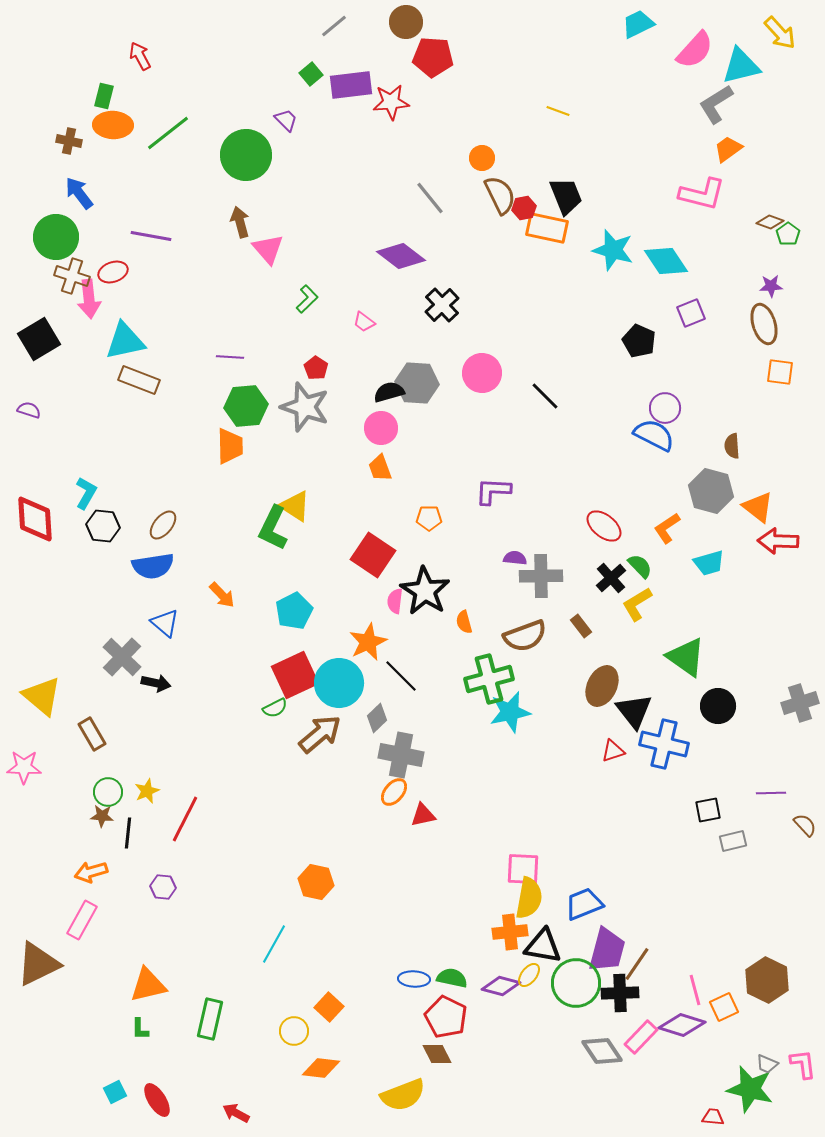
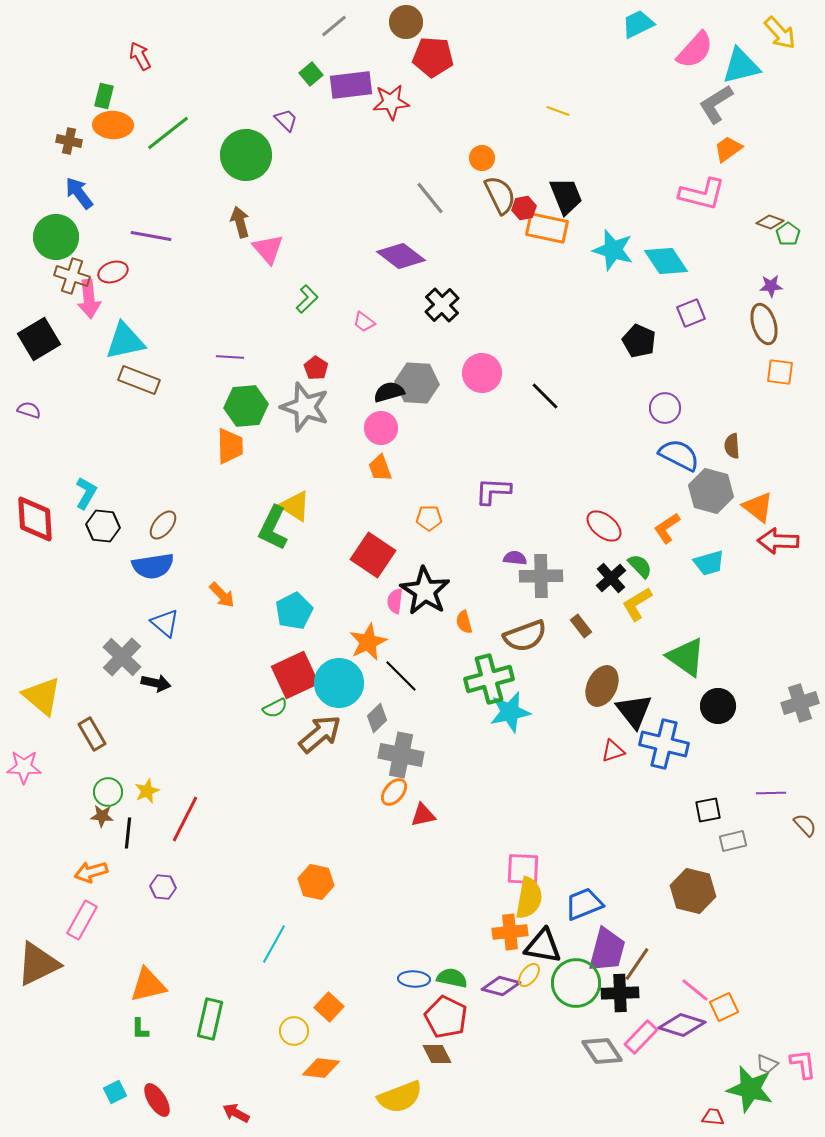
blue semicircle at (654, 435): moved 25 px right, 20 px down
brown hexagon at (767, 980): moved 74 px left, 89 px up; rotated 12 degrees counterclockwise
pink line at (695, 990): rotated 36 degrees counterclockwise
yellow semicircle at (403, 1095): moved 3 px left, 2 px down
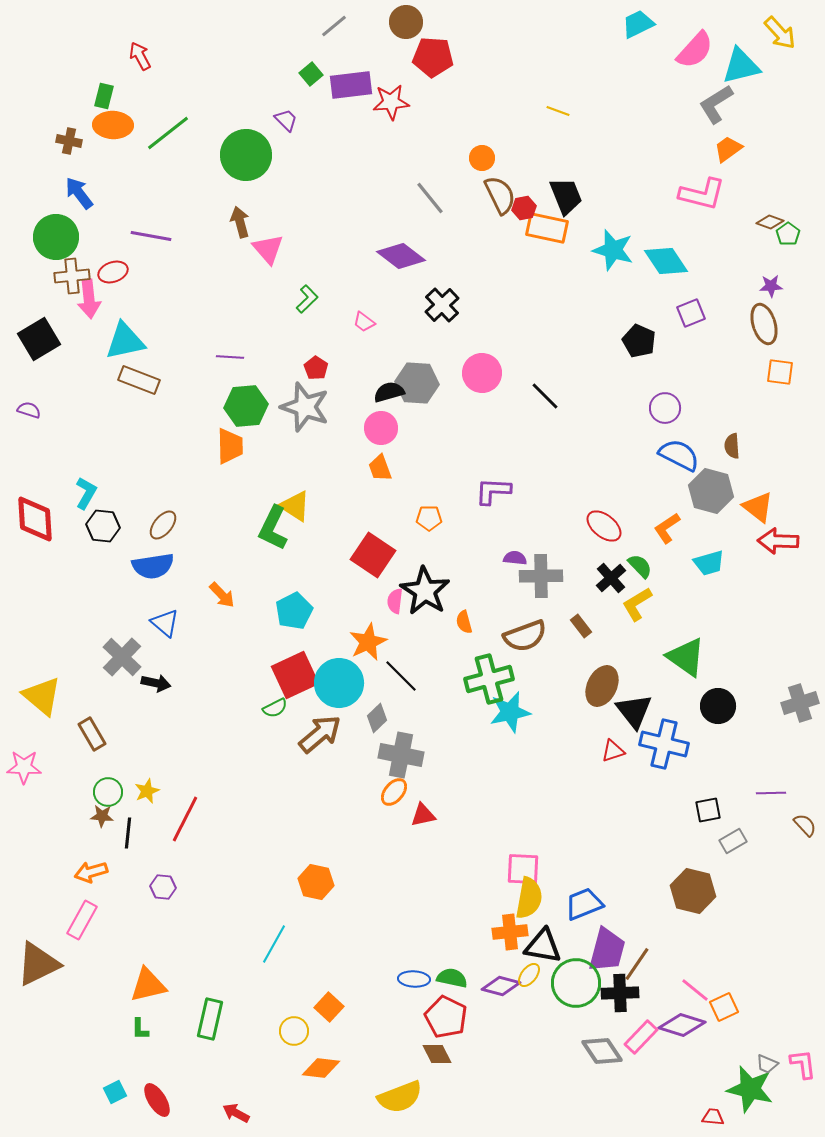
brown cross at (72, 276): rotated 24 degrees counterclockwise
gray rectangle at (733, 841): rotated 16 degrees counterclockwise
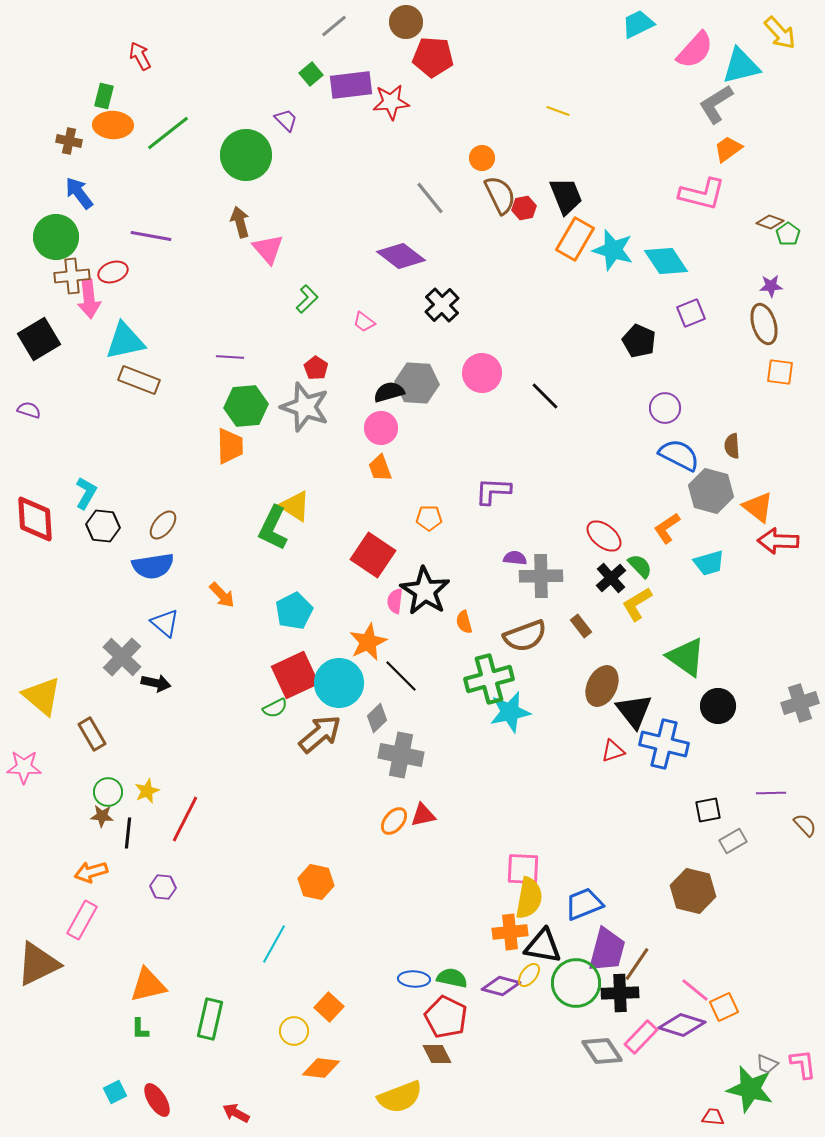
orange rectangle at (547, 228): moved 28 px right, 11 px down; rotated 72 degrees counterclockwise
red ellipse at (604, 526): moved 10 px down
orange ellipse at (394, 792): moved 29 px down
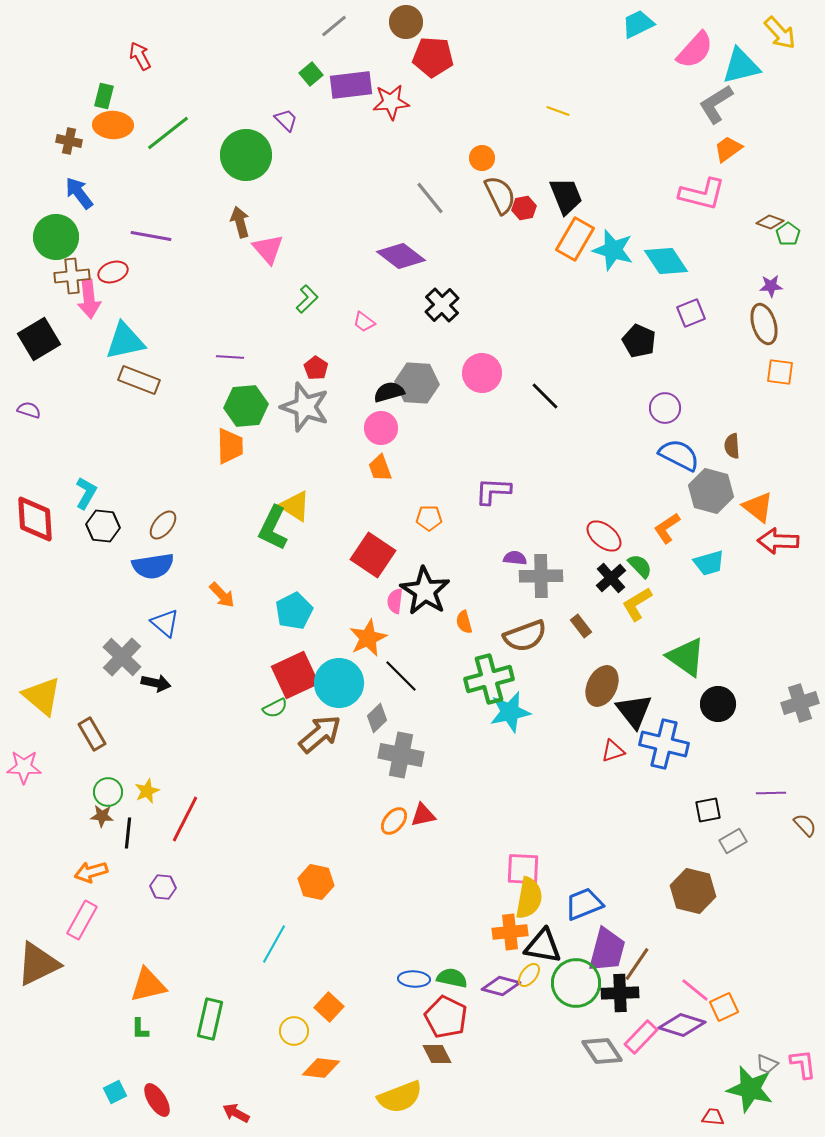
orange star at (368, 642): moved 4 px up
black circle at (718, 706): moved 2 px up
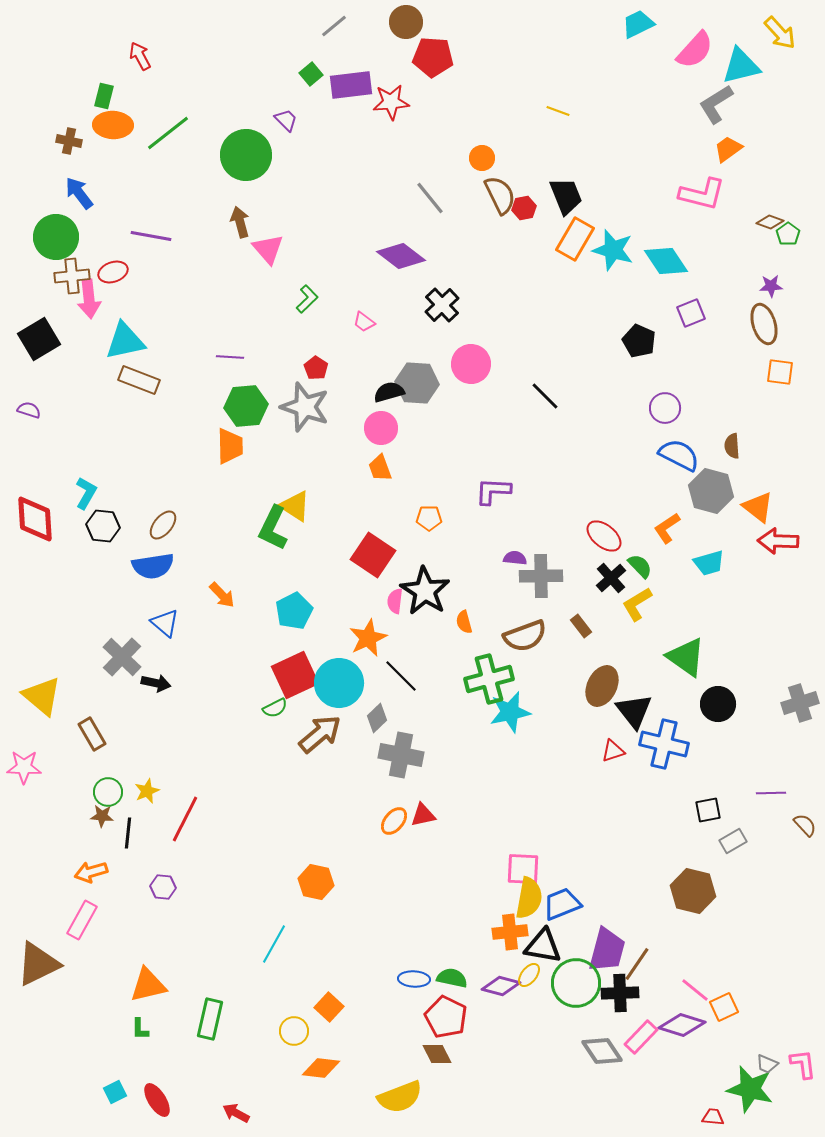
pink circle at (482, 373): moved 11 px left, 9 px up
blue trapezoid at (584, 904): moved 22 px left
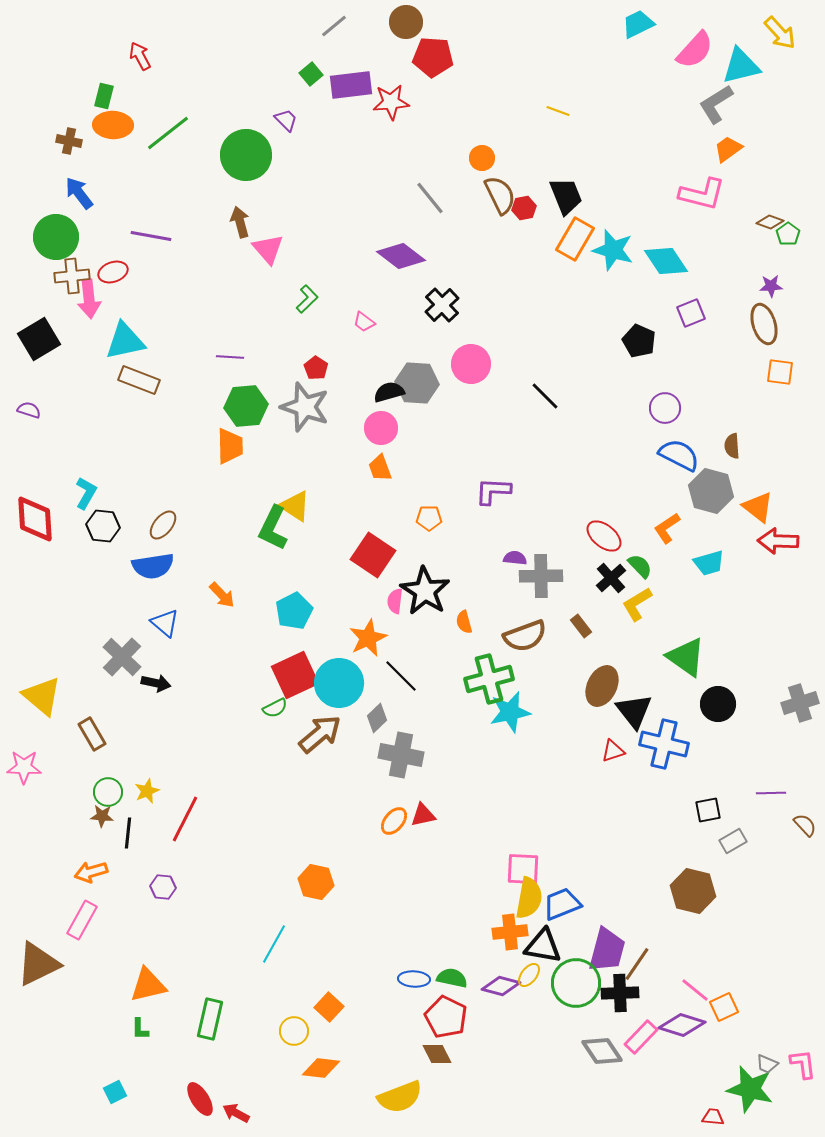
red ellipse at (157, 1100): moved 43 px right, 1 px up
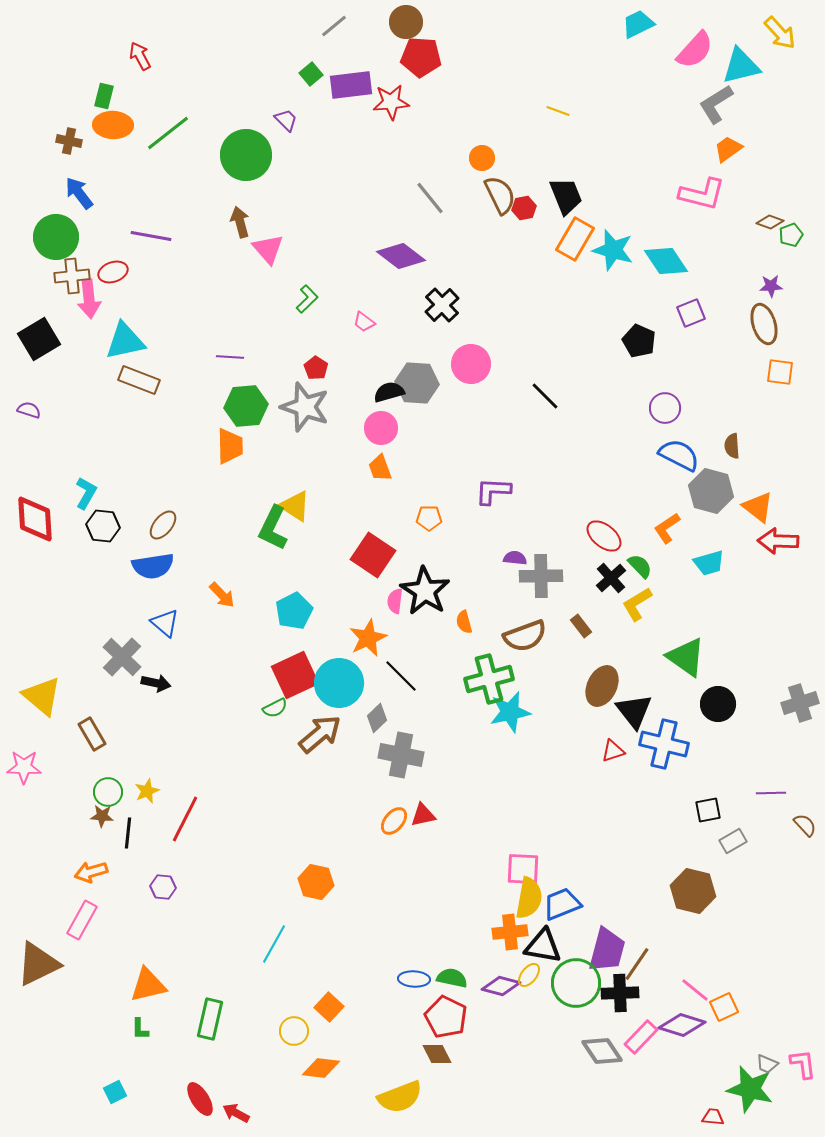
red pentagon at (433, 57): moved 12 px left
green pentagon at (788, 234): moved 3 px right, 1 px down; rotated 15 degrees clockwise
